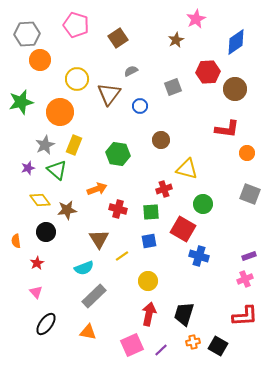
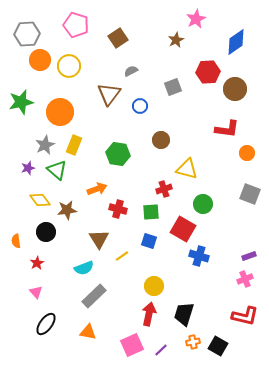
yellow circle at (77, 79): moved 8 px left, 13 px up
blue square at (149, 241): rotated 28 degrees clockwise
yellow circle at (148, 281): moved 6 px right, 5 px down
red L-shape at (245, 316): rotated 16 degrees clockwise
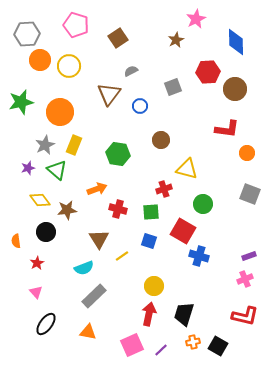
blue diamond at (236, 42): rotated 56 degrees counterclockwise
red square at (183, 229): moved 2 px down
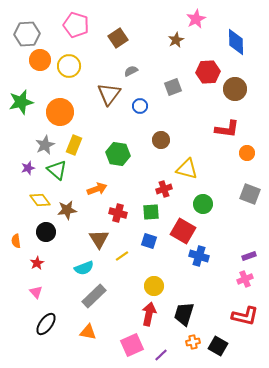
red cross at (118, 209): moved 4 px down
purple line at (161, 350): moved 5 px down
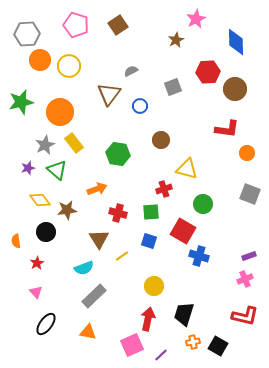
brown square at (118, 38): moved 13 px up
yellow rectangle at (74, 145): moved 2 px up; rotated 60 degrees counterclockwise
red arrow at (149, 314): moved 1 px left, 5 px down
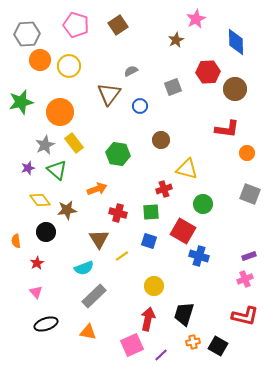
black ellipse at (46, 324): rotated 35 degrees clockwise
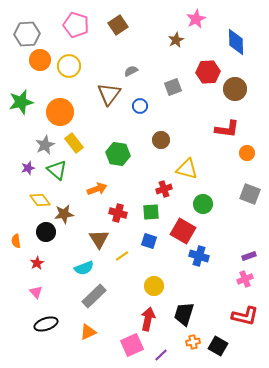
brown star at (67, 210): moved 3 px left, 4 px down
orange triangle at (88, 332): rotated 36 degrees counterclockwise
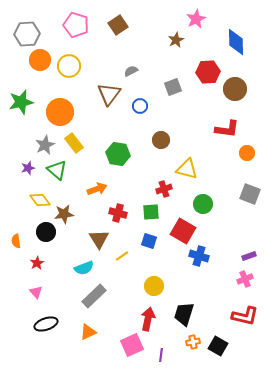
purple line at (161, 355): rotated 40 degrees counterclockwise
